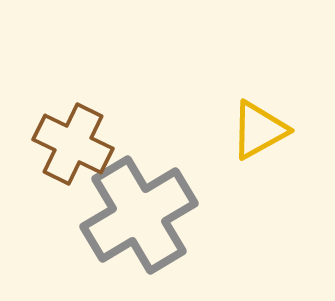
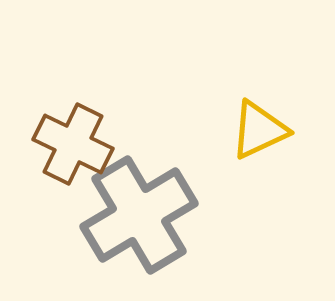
yellow triangle: rotated 4 degrees clockwise
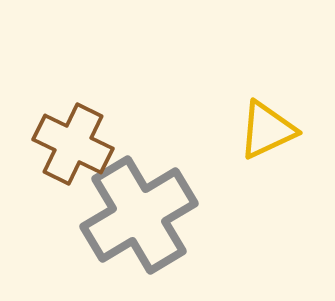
yellow triangle: moved 8 px right
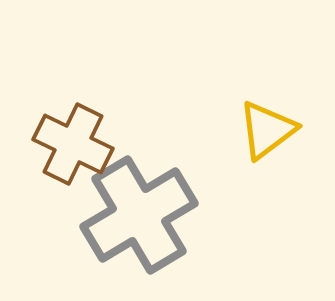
yellow triangle: rotated 12 degrees counterclockwise
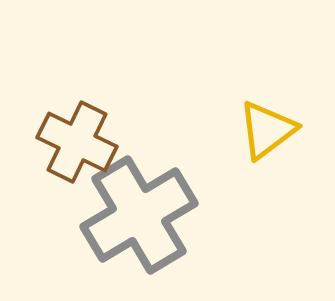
brown cross: moved 4 px right, 2 px up
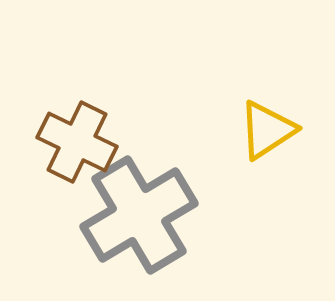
yellow triangle: rotated 4 degrees clockwise
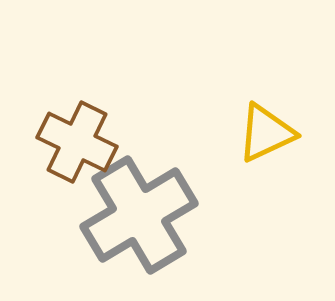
yellow triangle: moved 1 px left, 3 px down; rotated 8 degrees clockwise
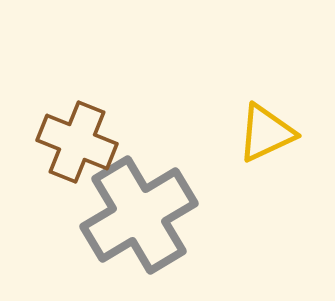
brown cross: rotated 4 degrees counterclockwise
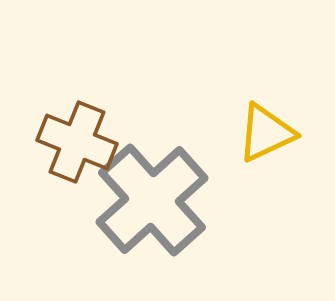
gray cross: moved 13 px right, 15 px up; rotated 11 degrees counterclockwise
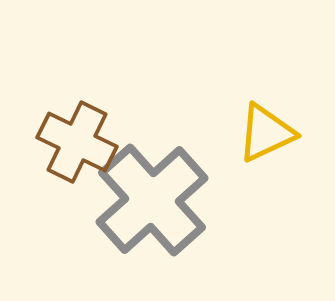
brown cross: rotated 4 degrees clockwise
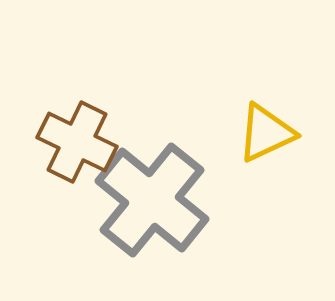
gray cross: rotated 9 degrees counterclockwise
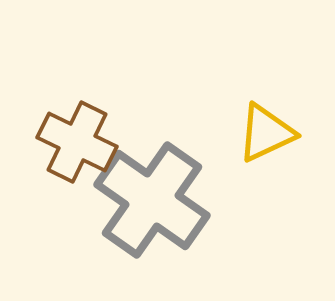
gray cross: rotated 4 degrees counterclockwise
